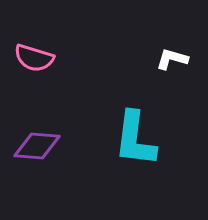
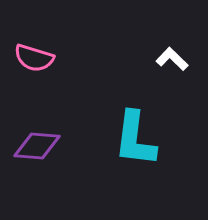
white L-shape: rotated 28 degrees clockwise
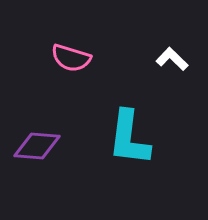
pink semicircle: moved 37 px right
cyan L-shape: moved 6 px left, 1 px up
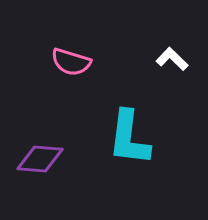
pink semicircle: moved 4 px down
purple diamond: moved 3 px right, 13 px down
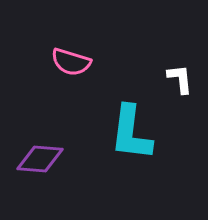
white L-shape: moved 8 px right, 20 px down; rotated 40 degrees clockwise
cyan L-shape: moved 2 px right, 5 px up
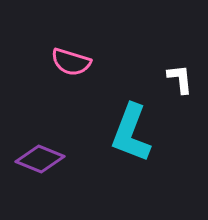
cyan L-shape: rotated 14 degrees clockwise
purple diamond: rotated 18 degrees clockwise
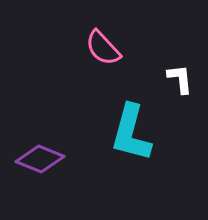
pink semicircle: moved 32 px right, 14 px up; rotated 30 degrees clockwise
cyan L-shape: rotated 6 degrees counterclockwise
